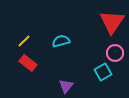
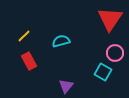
red triangle: moved 2 px left, 3 px up
yellow line: moved 5 px up
red rectangle: moved 1 px right, 2 px up; rotated 24 degrees clockwise
cyan square: rotated 30 degrees counterclockwise
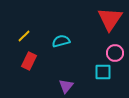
red rectangle: rotated 54 degrees clockwise
cyan square: rotated 30 degrees counterclockwise
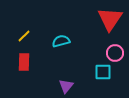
red rectangle: moved 5 px left, 1 px down; rotated 24 degrees counterclockwise
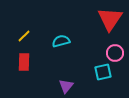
cyan square: rotated 12 degrees counterclockwise
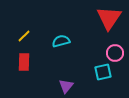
red triangle: moved 1 px left, 1 px up
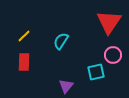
red triangle: moved 4 px down
cyan semicircle: rotated 42 degrees counterclockwise
pink circle: moved 2 px left, 2 px down
cyan square: moved 7 px left
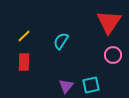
cyan square: moved 5 px left, 13 px down
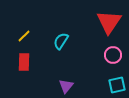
cyan square: moved 26 px right
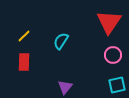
purple triangle: moved 1 px left, 1 px down
